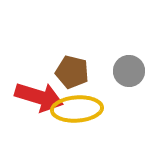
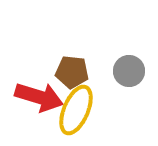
brown pentagon: rotated 8 degrees counterclockwise
yellow ellipse: moved 1 px left, 1 px down; rotated 63 degrees counterclockwise
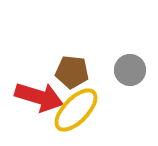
gray circle: moved 1 px right, 1 px up
yellow ellipse: rotated 21 degrees clockwise
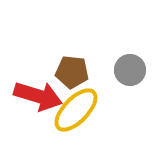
red arrow: moved 1 px left, 1 px up
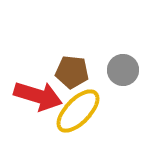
gray circle: moved 7 px left
yellow ellipse: moved 2 px right, 1 px down
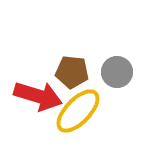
gray circle: moved 6 px left, 2 px down
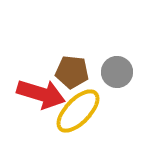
red arrow: moved 3 px right, 2 px up
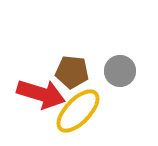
gray circle: moved 3 px right, 1 px up
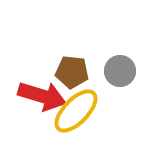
red arrow: moved 1 px right, 2 px down
yellow ellipse: moved 2 px left
